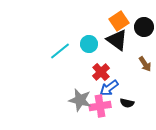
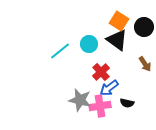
orange square: rotated 24 degrees counterclockwise
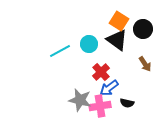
black circle: moved 1 px left, 2 px down
cyan line: rotated 10 degrees clockwise
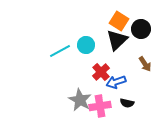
black circle: moved 2 px left
black triangle: rotated 40 degrees clockwise
cyan circle: moved 3 px left, 1 px down
blue arrow: moved 7 px right, 6 px up; rotated 18 degrees clockwise
gray star: rotated 15 degrees clockwise
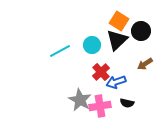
black circle: moved 2 px down
cyan circle: moved 6 px right
brown arrow: rotated 91 degrees clockwise
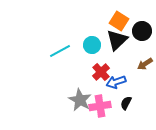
black circle: moved 1 px right
black semicircle: moved 1 px left; rotated 104 degrees clockwise
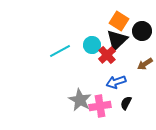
red cross: moved 6 px right, 17 px up
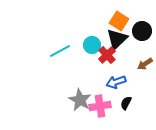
black triangle: moved 1 px up
